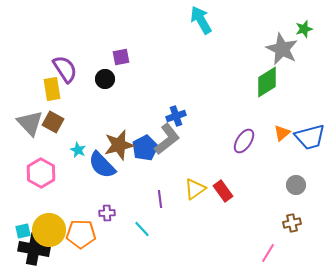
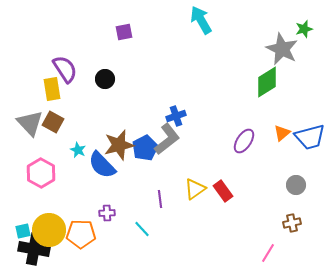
purple square: moved 3 px right, 25 px up
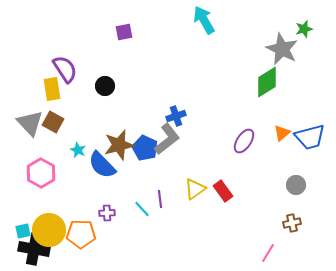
cyan arrow: moved 3 px right
black circle: moved 7 px down
blue pentagon: rotated 20 degrees counterclockwise
cyan line: moved 20 px up
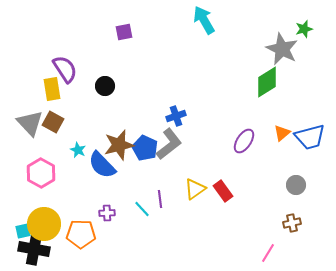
gray L-shape: moved 2 px right, 5 px down
yellow circle: moved 5 px left, 6 px up
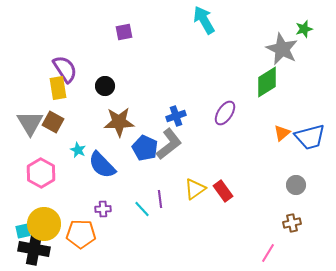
yellow rectangle: moved 6 px right, 1 px up
gray triangle: rotated 12 degrees clockwise
purple ellipse: moved 19 px left, 28 px up
brown star: moved 23 px up; rotated 12 degrees clockwise
purple cross: moved 4 px left, 4 px up
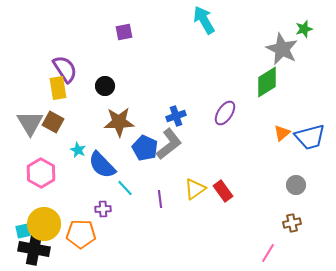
cyan line: moved 17 px left, 21 px up
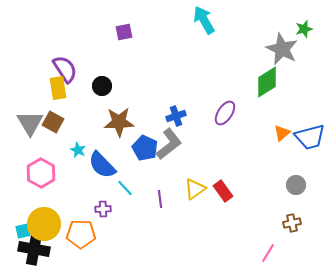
black circle: moved 3 px left
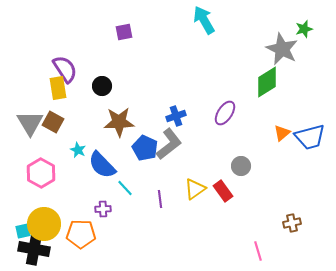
gray circle: moved 55 px left, 19 px up
pink line: moved 10 px left, 2 px up; rotated 48 degrees counterclockwise
